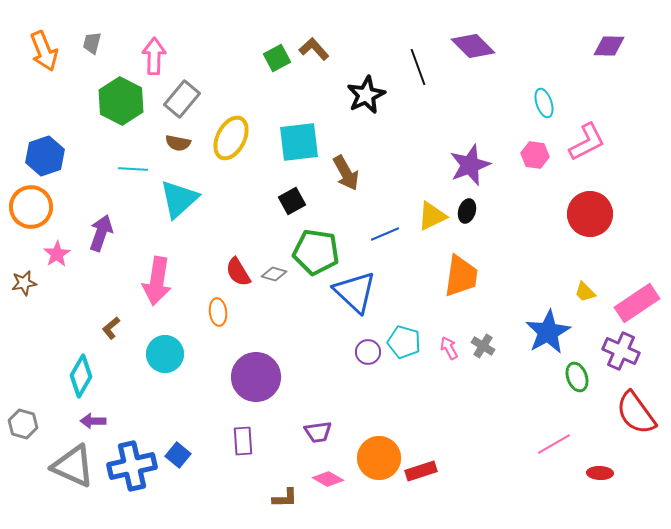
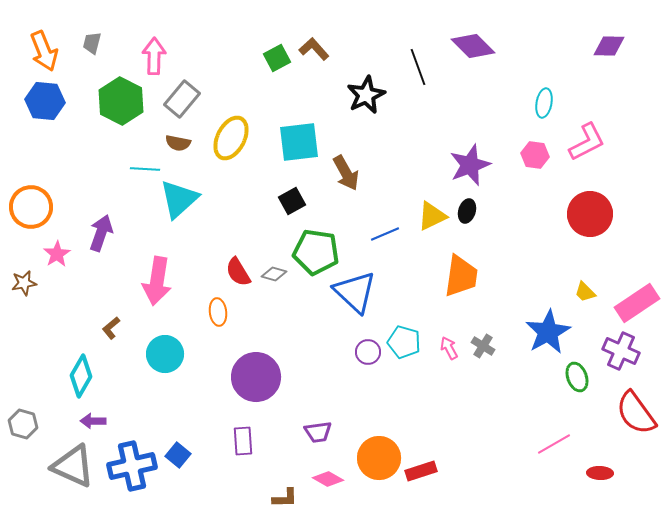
cyan ellipse at (544, 103): rotated 28 degrees clockwise
blue hexagon at (45, 156): moved 55 px up; rotated 24 degrees clockwise
cyan line at (133, 169): moved 12 px right
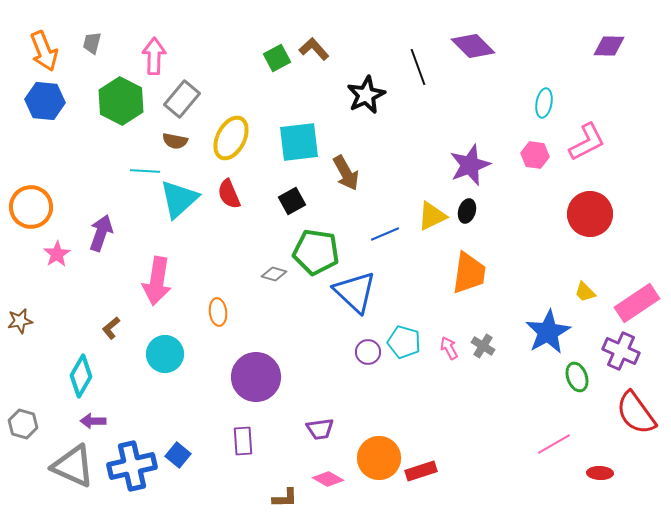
brown semicircle at (178, 143): moved 3 px left, 2 px up
cyan line at (145, 169): moved 2 px down
red semicircle at (238, 272): moved 9 px left, 78 px up; rotated 8 degrees clockwise
orange trapezoid at (461, 276): moved 8 px right, 3 px up
brown star at (24, 283): moved 4 px left, 38 px down
purple trapezoid at (318, 432): moved 2 px right, 3 px up
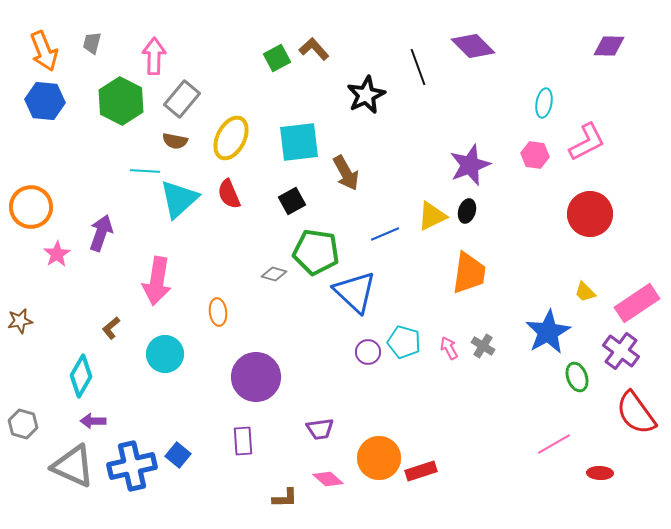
purple cross at (621, 351): rotated 12 degrees clockwise
pink diamond at (328, 479): rotated 12 degrees clockwise
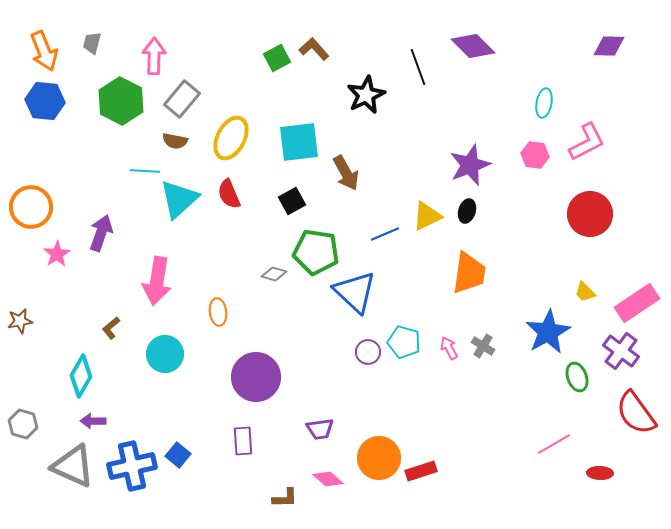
yellow triangle at (432, 216): moved 5 px left
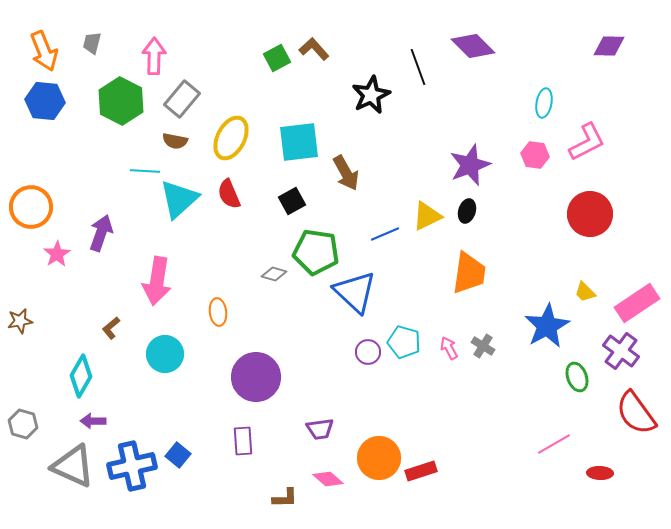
black star at (366, 95): moved 5 px right
blue star at (548, 332): moved 1 px left, 6 px up
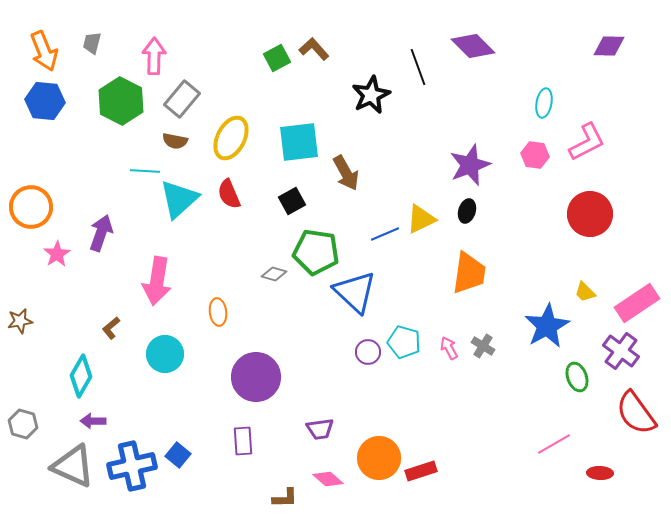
yellow triangle at (427, 216): moved 6 px left, 3 px down
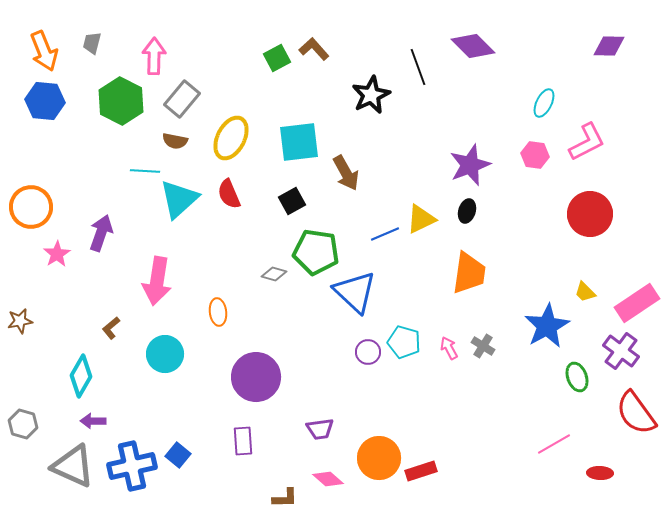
cyan ellipse at (544, 103): rotated 16 degrees clockwise
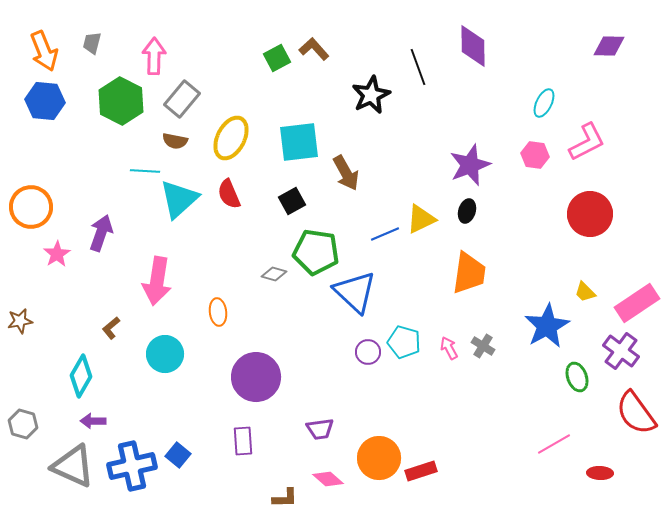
purple diamond at (473, 46): rotated 45 degrees clockwise
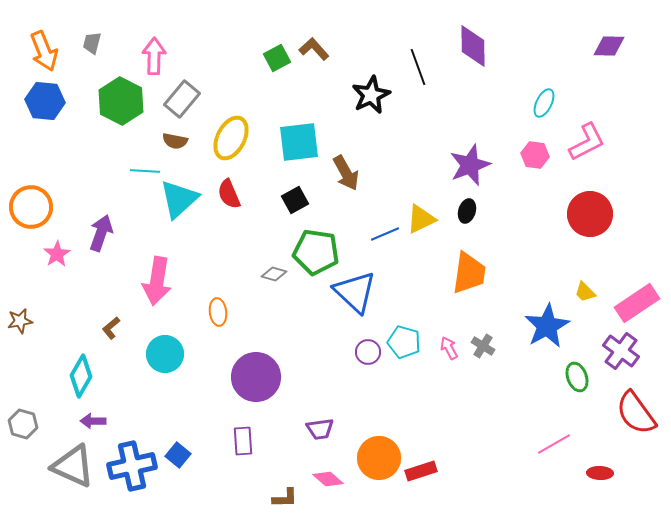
black square at (292, 201): moved 3 px right, 1 px up
